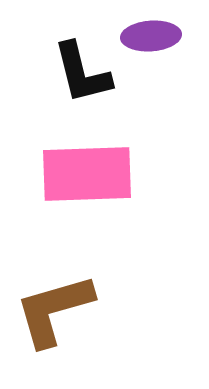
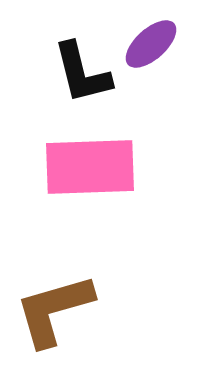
purple ellipse: moved 8 px down; rotated 38 degrees counterclockwise
pink rectangle: moved 3 px right, 7 px up
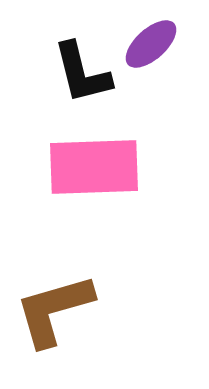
pink rectangle: moved 4 px right
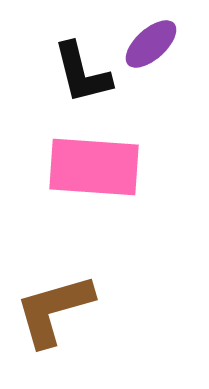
pink rectangle: rotated 6 degrees clockwise
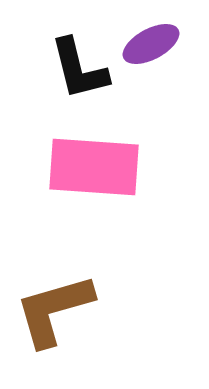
purple ellipse: rotated 14 degrees clockwise
black L-shape: moved 3 px left, 4 px up
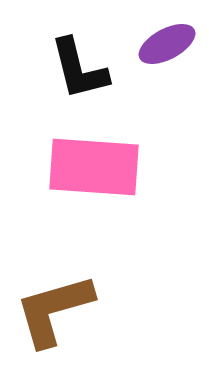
purple ellipse: moved 16 px right
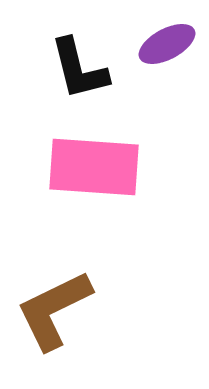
brown L-shape: rotated 10 degrees counterclockwise
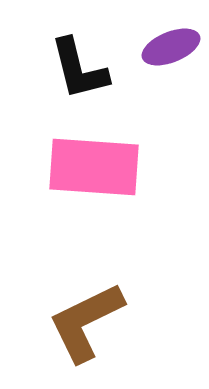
purple ellipse: moved 4 px right, 3 px down; rotated 6 degrees clockwise
brown L-shape: moved 32 px right, 12 px down
